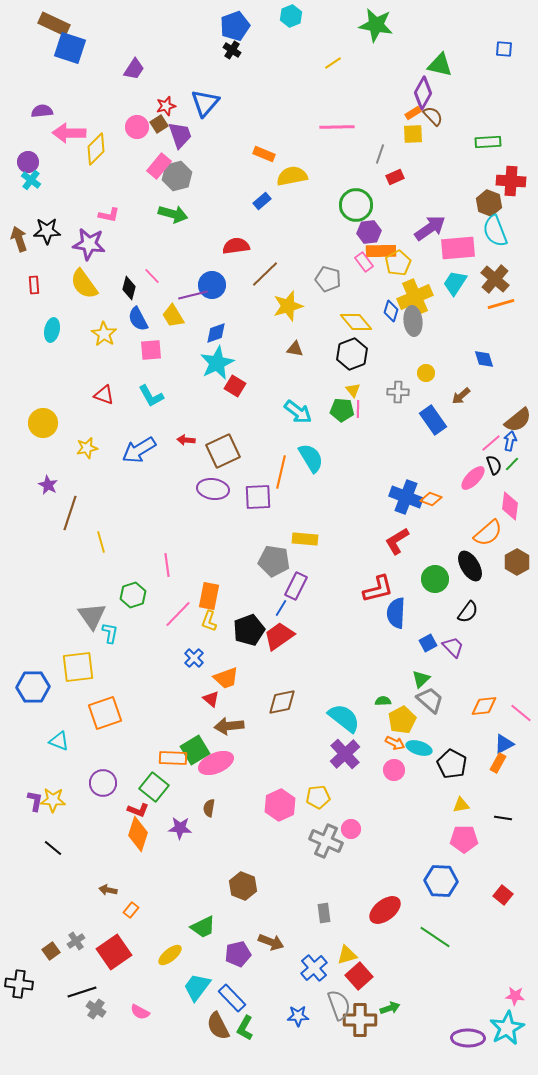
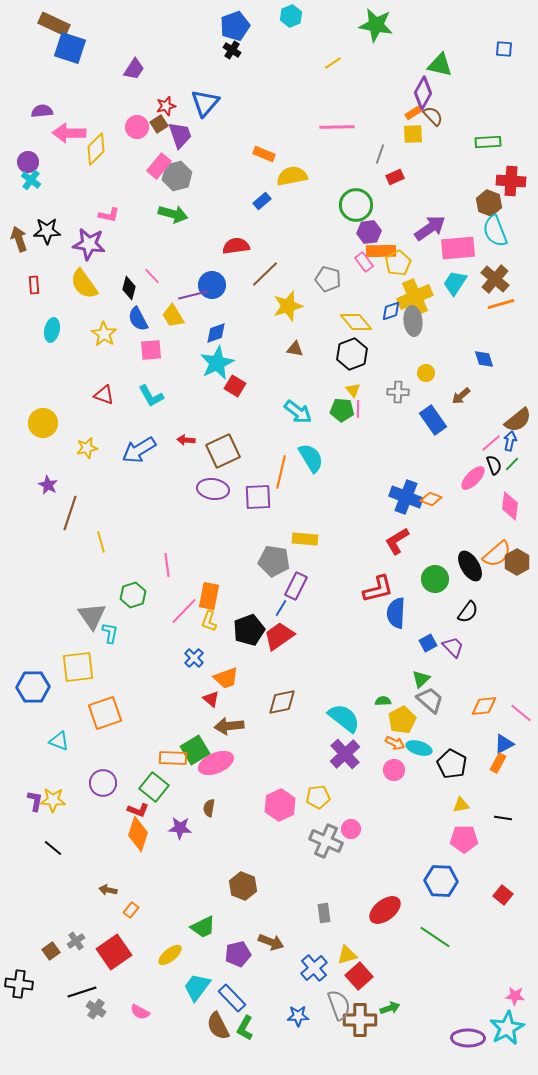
blue diamond at (391, 311): rotated 55 degrees clockwise
orange semicircle at (488, 533): moved 9 px right, 21 px down
pink line at (178, 614): moved 6 px right, 3 px up
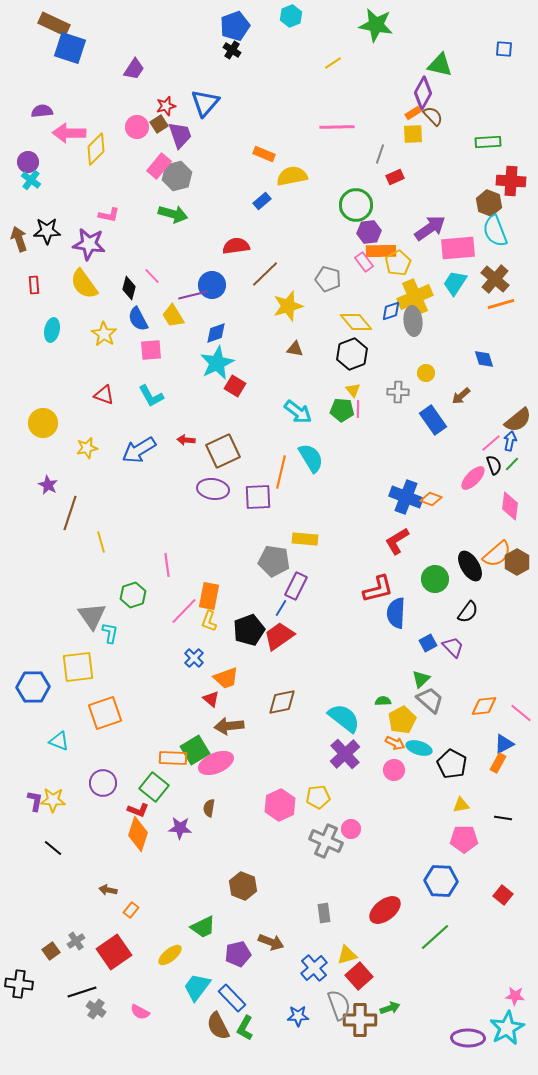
green line at (435, 937): rotated 76 degrees counterclockwise
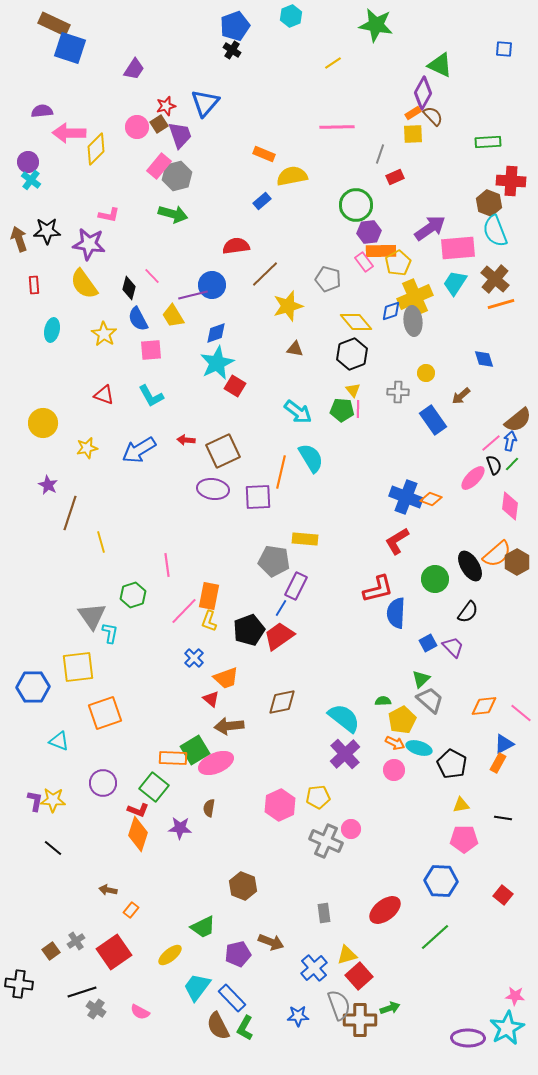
green triangle at (440, 65): rotated 12 degrees clockwise
